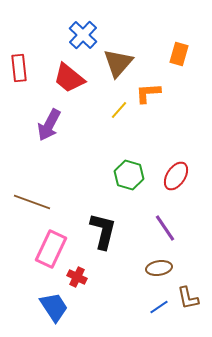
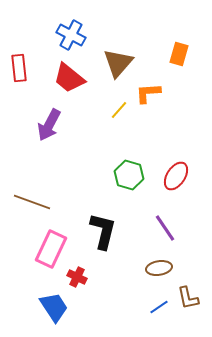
blue cross: moved 12 px left; rotated 16 degrees counterclockwise
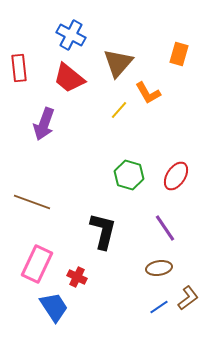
orange L-shape: rotated 116 degrees counterclockwise
purple arrow: moved 5 px left, 1 px up; rotated 8 degrees counterclockwise
pink rectangle: moved 14 px left, 15 px down
brown L-shape: rotated 115 degrees counterclockwise
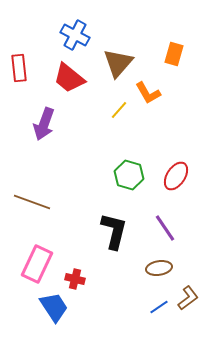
blue cross: moved 4 px right
orange rectangle: moved 5 px left
black L-shape: moved 11 px right
red cross: moved 2 px left, 2 px down; rotated 12 degrees counterclockwise
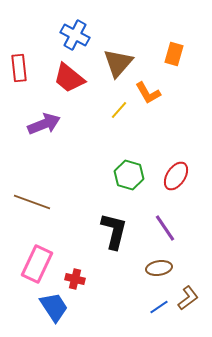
purple arrow: rotated 132 degrees counterclockwise
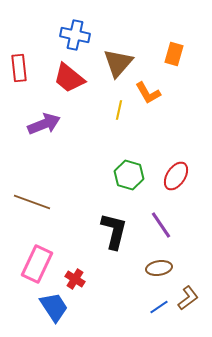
blue cross: rotated 16 degrees counterclockwise
yellow line: rotated 30 degrees counterclockwise
purple line: moved 4 px left, 3 px up
red cross: rotated 18 degrees clockwise
